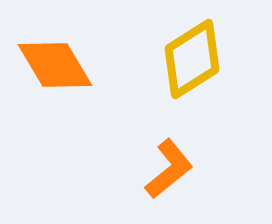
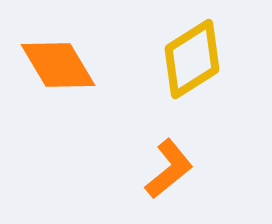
orange diamond: moved 3 px right
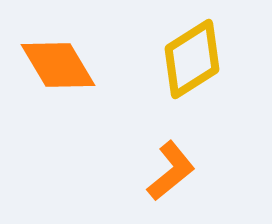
orange L-shape: moved 2 px right, 2 px down
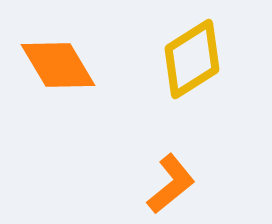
orange L-shape: moved 13 px down
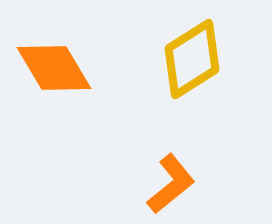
orange diamond: moved 4 px left, 3 px down
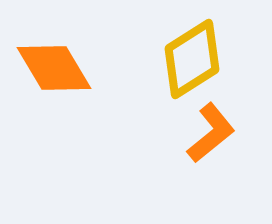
orange L-shape: moved 40 px right, 51 px up
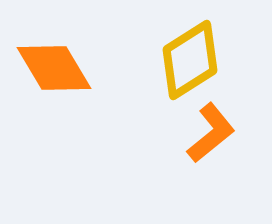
yellow diamond: moved 2 px left, 1 px down
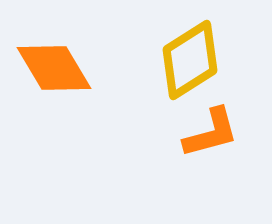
orange L-shape: rotated 24 degrees clockwise
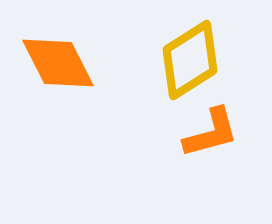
orange diamond: moved 4 px right, 5 px up; rotated 4 degrees clockwise
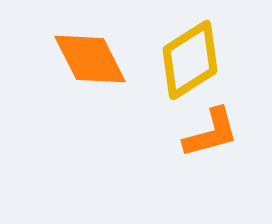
orange diamond: moved 32 px right, 4 px up
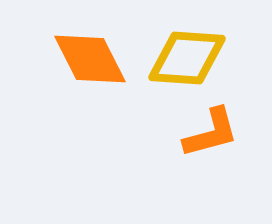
yellow diamond: moved 3 px left, 2 px up; rotated 36 degrees clockwise
